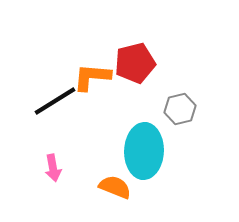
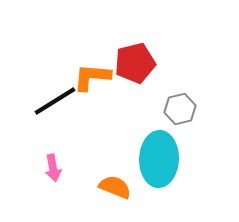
cyan ellipse: moved 15 px right, 8 px down
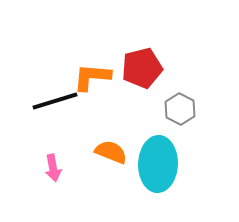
red pentagon: moved 7 px right, 5 px down
black line: rotated 15 degrees clockwise
gray hexagon: rotated 20 degrees counterclockwise
cyan ellipse: moved 1 px left, 5 px down
orange semicircle: moved 4 px left, 35 px up
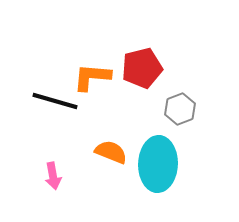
black line: rotated 33 degrees clockwise
gray hexagon: rotated 12 degrees clockwise
pink arrow: moved 8 px down
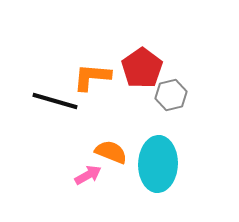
red pentagon: rotated 21 degrees counterclockwise
gray hexagon: moved 9 px left, 14 px up; rotated 8 degrees clockwise
pink arrow: moved 35 px right, 1 px up; rotated 108 degrees counterclockwise
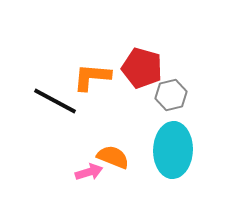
red pentagon: rotated 21 degrees counterclockwise
black line: rotated 12 degrees clockwise
orange semicircle: moved 2 px right, 5 px down
cyan ellipse: moved 15 px right, 14 px up
pink arrow: moved 1 px right, 3 px up; rotated 12 degrees clockwise
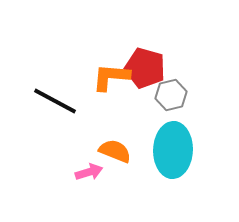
red pentagon: moved 3 px right
orange L-shape: moved 19 px right
orange semicircle: moved 2 px right, 6 px up
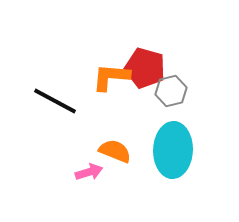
gray hexagon: moved 4 px up
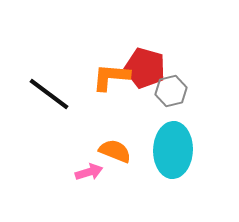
black line: moved 6 px left, 7 px up; rotated 9 degrees clockwise
